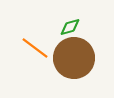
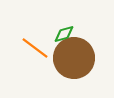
green diamond: moved 6 px left, 7 px down
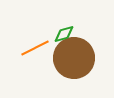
orange line: rotated 64 degrees counterclockwise
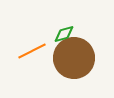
orange line: moved 3 px left, 3 px down
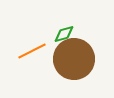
brown circle: moved 1 px down
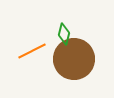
green diamond: rotated 60 degrees counterclockwise
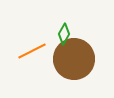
green diamond: rotated 15 degrees clockwise
